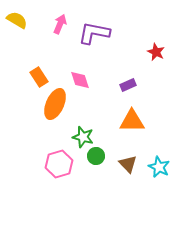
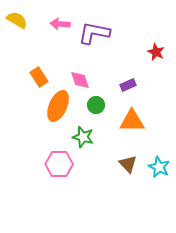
pink arrow: rotated 108 degrees counterclockwise
orange ellipse: moved 3 px right, 2 px down
green circle: moved 51 px up
pink hexagon: rotated 16 degrees clockwise
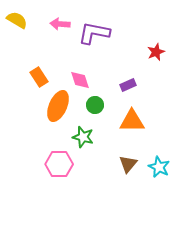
red star: rotated 24 degrees clockwise
green circle: moved 1 px left
brown triangle: rotated 24 degrees clockwise
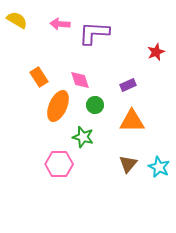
purple L-shape: rotated 8 degrees counterclockwise
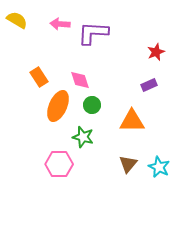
purple L-shape: moved 1 px left
purple rectangle: moved 21 px right
green circle: moved 3 px left
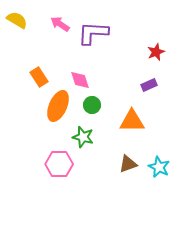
pink arrow: rotated 30 degrees clockwise
brown triangle: rotated 30 degrees clockwise
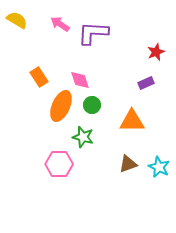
purple rectangle: moved 3 px left, 2 px up
orange ellipse: moved 3 px right
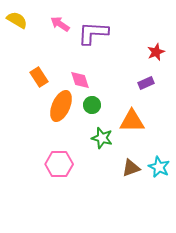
green star: moved 19 px right, 1 px down
brown triangle: moved 3 px right, 4 px down
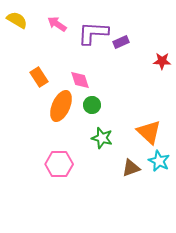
pink arrow: moved 3 px left
red star: moved 6 px right, 9 px down; rotated 24 degrees clockwise
purple rectangle: moved 25 px left, 41 px up
orange triangle: moved 17 px right, 11 px down; rotated 44 degrees clockwise
cyan star: moved 6 px up
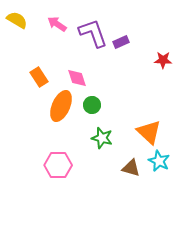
purple L-shape: rotated 68 degrees clockwise
red star: moved 1 px right, 1 px up
pink diamond: moved 3 px left, 2 px up
pink hexagon: moved 1 px left, 1 px down
brown triangle: rotated 36 degrees clockwise
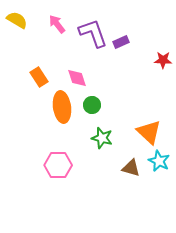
pink arrow: rotated 18 degrees clockwise
orange ellipse: moved 1 px right, 1 px down; rotated 32 degrees counterclockwise
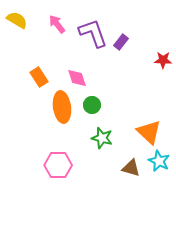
purple rectangle: rotated 28 degrees counterclockwise
